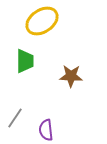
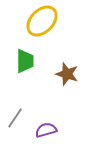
yellow ellipse: rotated 12 degrees counterclockwise
brown star: moved 4 px left, 2 px up; rotated 15 degrees clockwise
purple semicircle: rotated 80 degrees clockwise
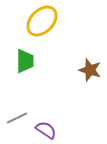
brown star: moved 23 px right, 4 px up
gray line: moved 2 px right; rotated 30 degrees clockwise
purple semicircle: rotated 50 degrees clockwise
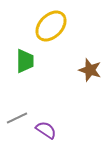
yellow ellipse: moved 9 px right, 5 px down
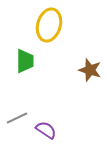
yellow ellipse: moved 2 px left, 1 px up; rotated 28 degrees counterclockwise
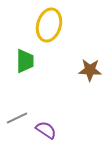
brown star: rotated 15 degrees counterclockwise
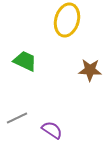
yellow ellipse: moved 18 px right, 5 px up
green trapezoid: rotated 65 degrees counterclockwise
purple semicircle: moved 6 px right
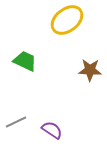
yellow ellipse: rotated 36 degrees clockwise
gray line: moved 1 px left, 4 px down
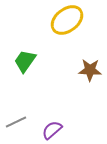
green trapezoid: rotated 80 degrees counterclockwise
purple semicircle: rotated 75 degrees counterclockwise
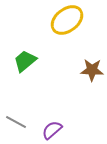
green trapezoid: rotated 15 degrees clockwise
brown star: moved 2 px right
gray line: rotated 55 degrees clockwise
